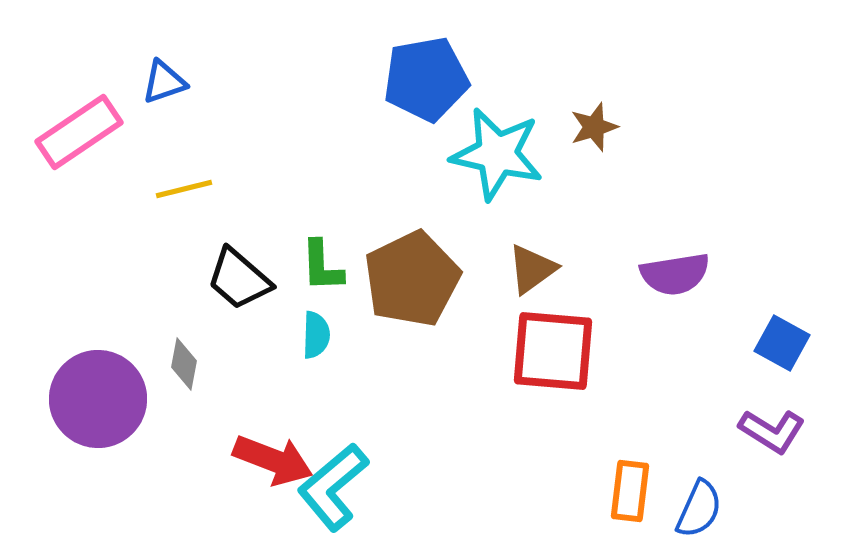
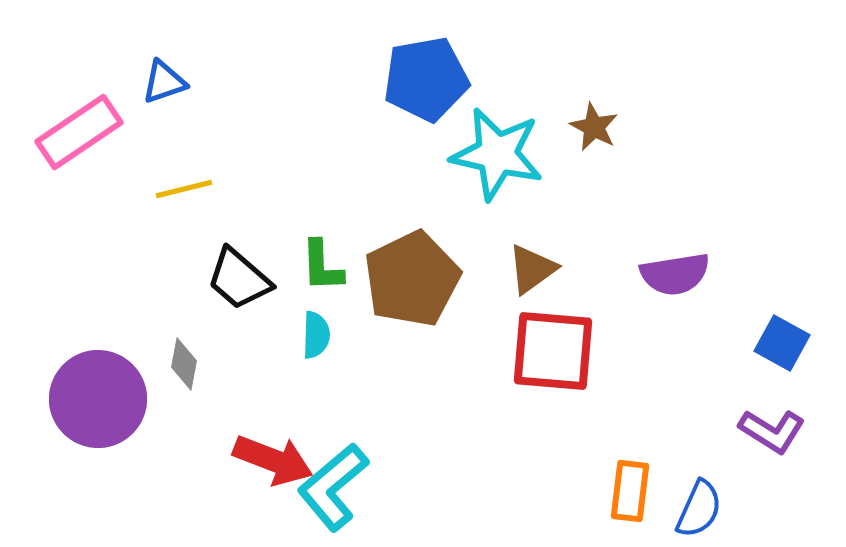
brown star: rotated 27 degrees counterclockwise
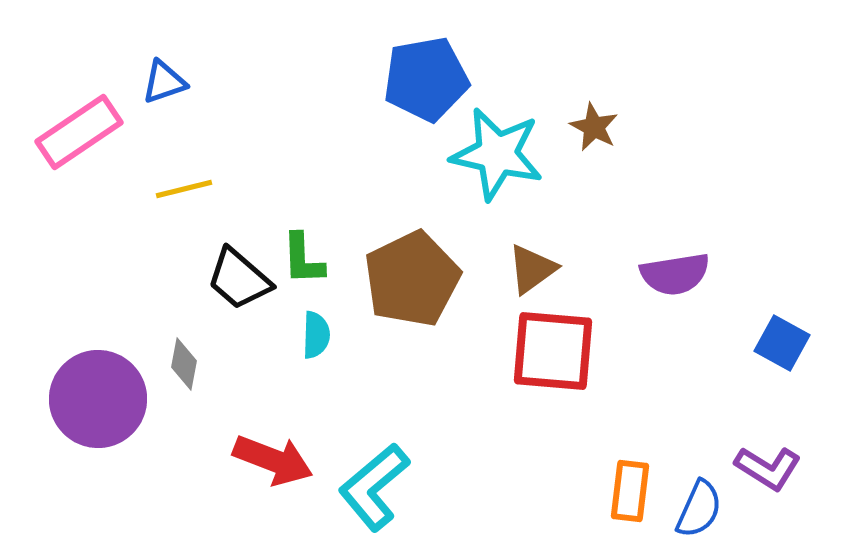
green L-shape: moved 19 px left, 7 px up
purple L-shape: moved 4 px left, 37 px down
cyan L-shape: moved 41 px right
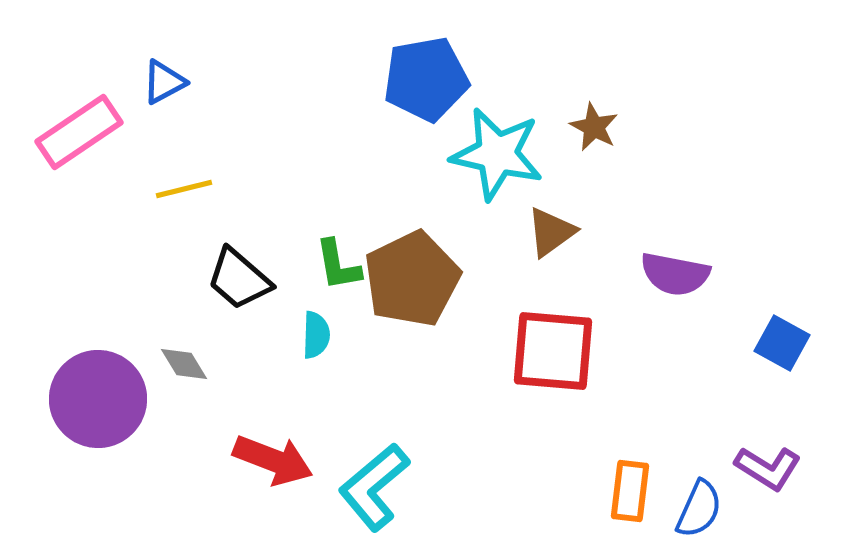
blue triangle: rotated 9 degrees counterclockwise
green L-shape: moved 35 px right, 6 px down; rotated 8 degrees counterclockwise
brown triangle: moved 19 px right, 37 px up
purple semicircle: rotated 20 degrees clockwise
gray diamond: rotated 42 degrees counterclockwise
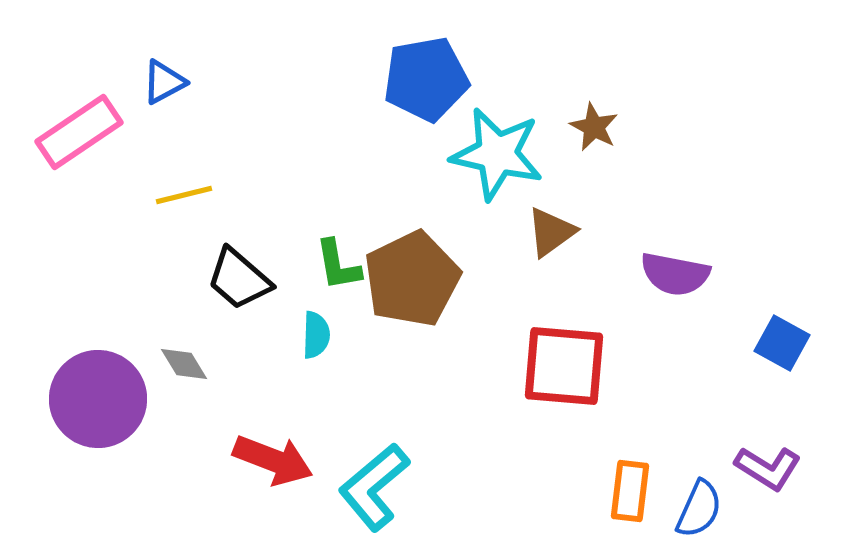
yellow line: moved 6 px down
red square: moved 11 px right, 15 px down
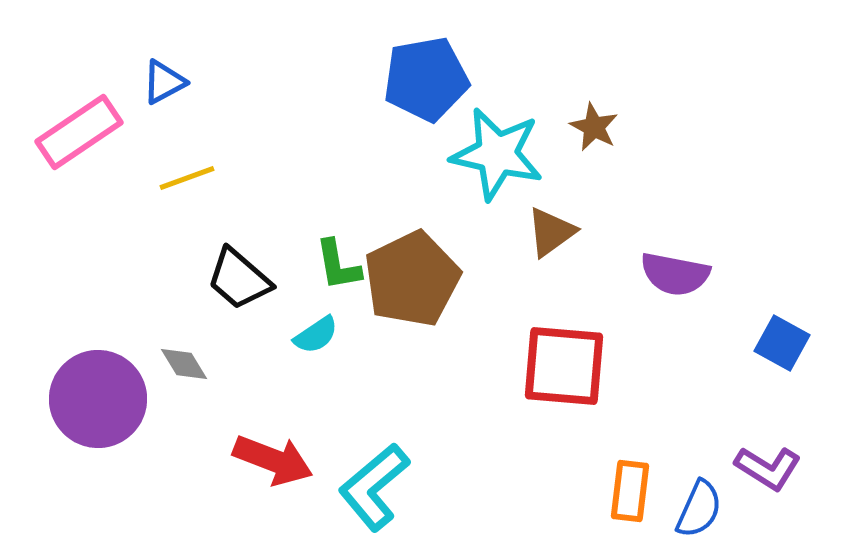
yellow line: moved 3 px right, 17 px up; rotated 6 degrees counterclockwise
cyan semicircle: rotated 54 degrees clockwise
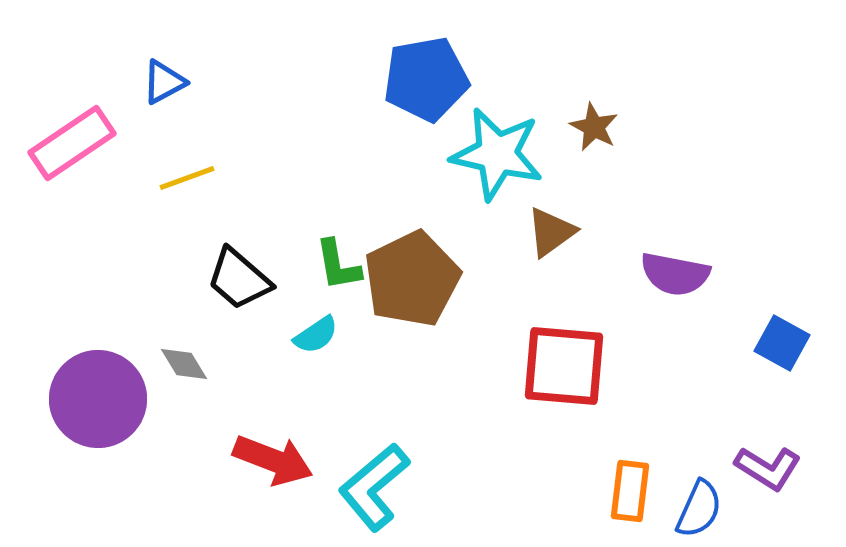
pink rectangle: moved 7 px left, 11 px down
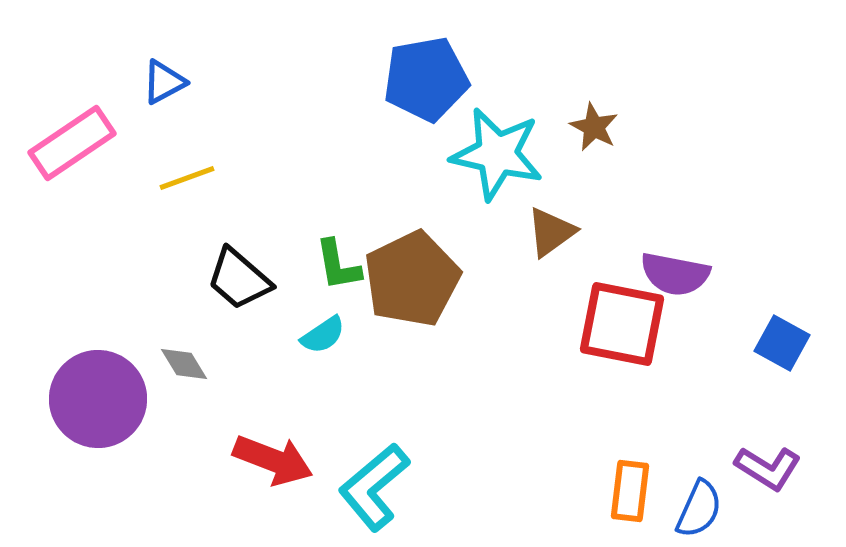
cyan semicircle: moved 7 px right
red square: moved 58 px right, 42 px up; rotated 6 degrees clockwise
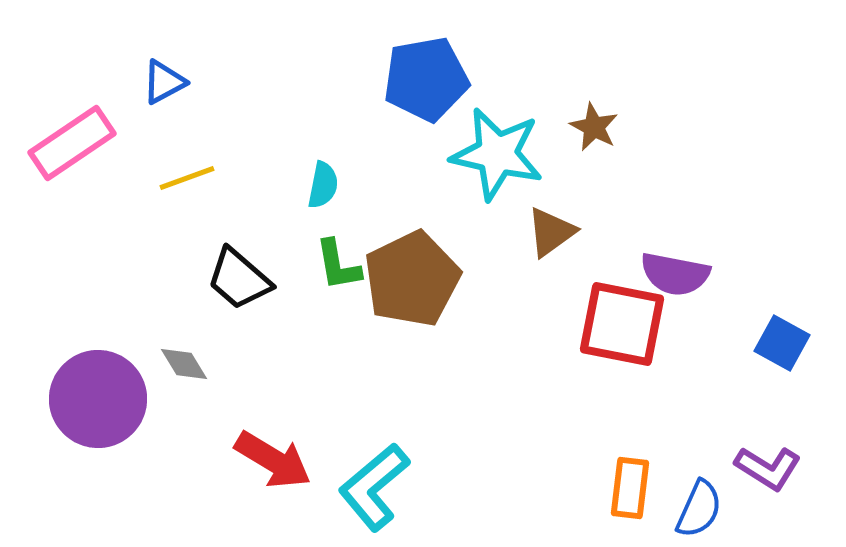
cyan semicircle: moved 150 px up; rotated 45 degrees counterclockwise
red arrow: rotated 10 degrees clockwise
orange rectangle: moved 3 px up
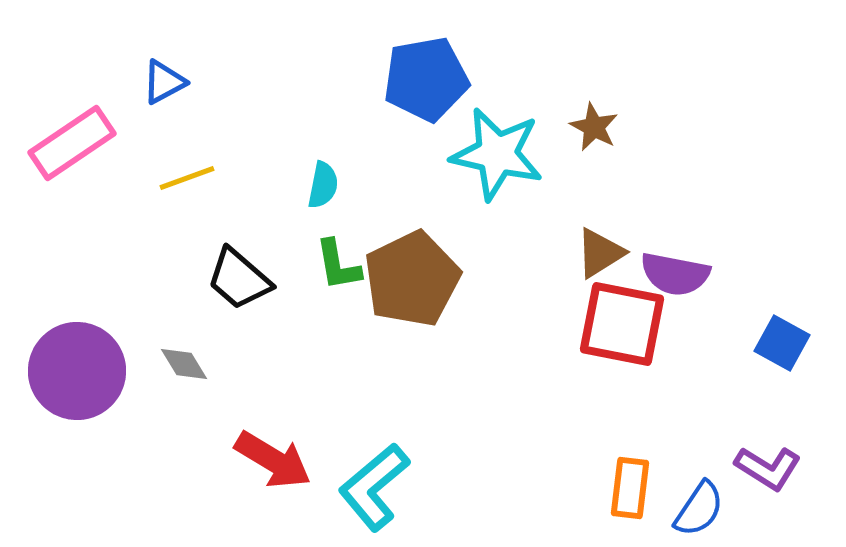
brown triangle: moved 49 px right, 21 px down; rotated 4 degrees clockwise
purple circle: moved 21 px left, 28 px up
blue semicircle: rotated 10 degrees clockwise
